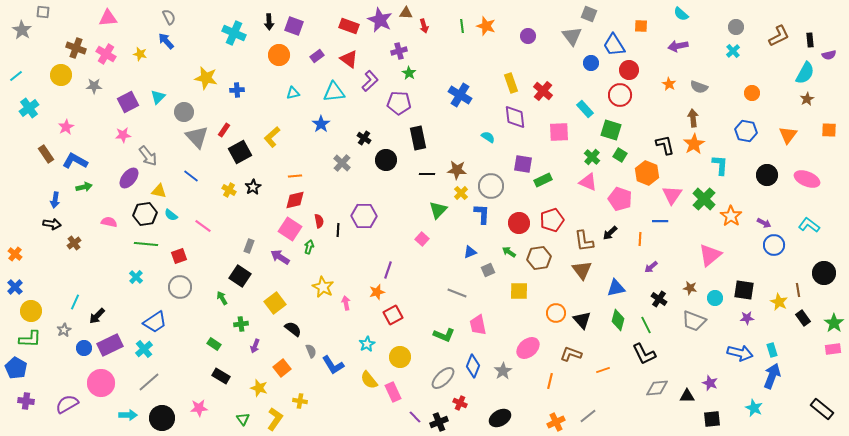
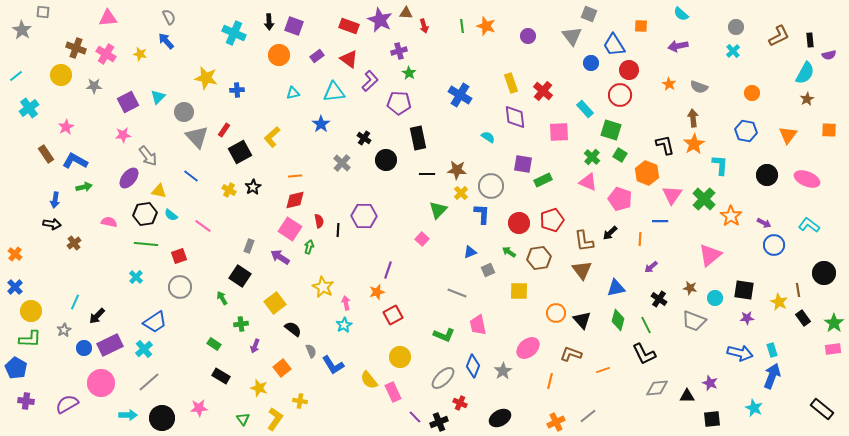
cyan star at (367, 344): moved 23 px left, 19 px up
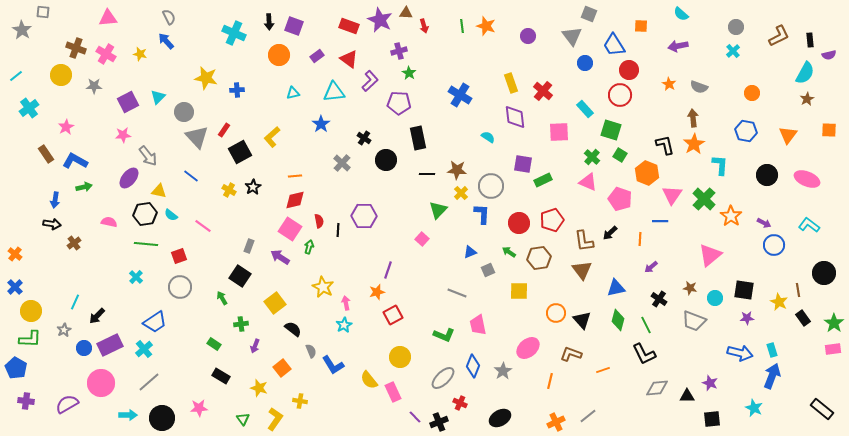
blue circle at (591, 63): moved 6 px left
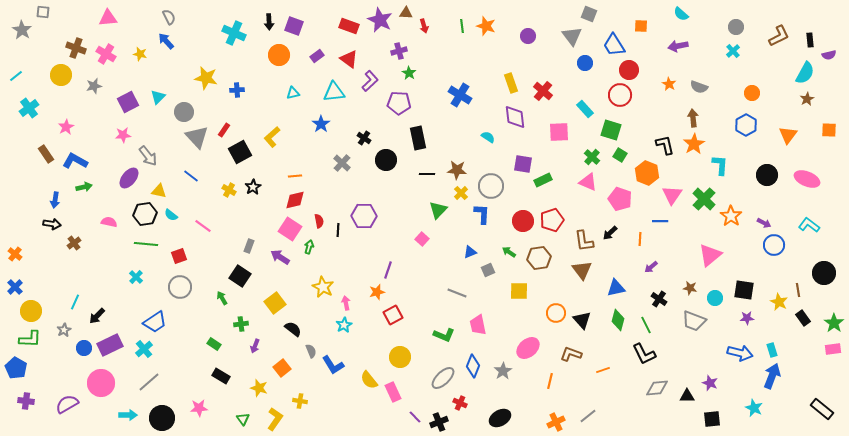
gray star at (94, 86): rotated 14 degrees counterclockwise
blue hexagon at (746, 131): moved 6 px up; rotated 20 degrees clockwise
red circle at (519, 223): moved 4 px right, 2 px up
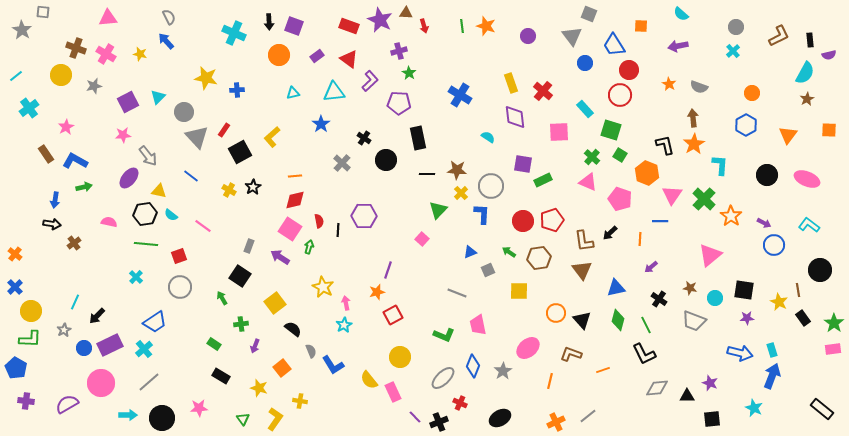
black circle at (824, 273): moved 4 px left, 3 px up
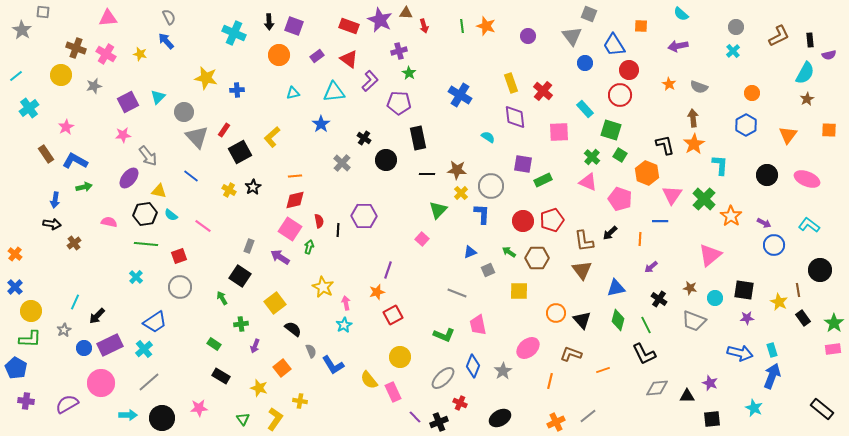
brown hexagon at (539, 258): moved 2 px left; rotated 10 degrees clockwise
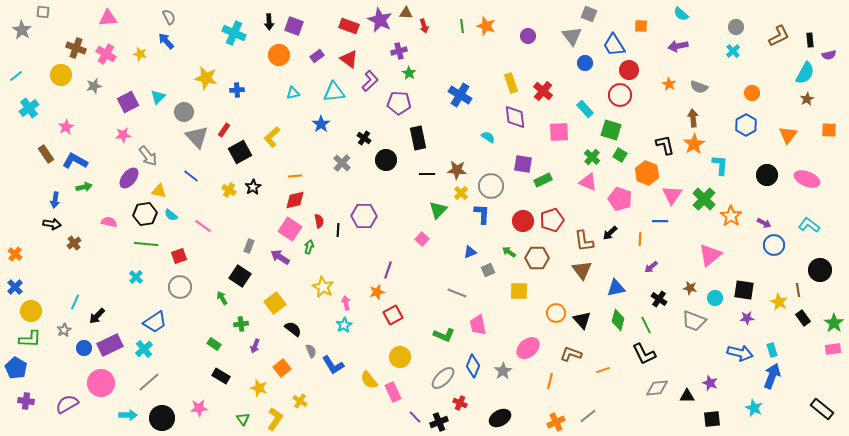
yellow cross at (300, 401): rotated 24 degrees clockwise
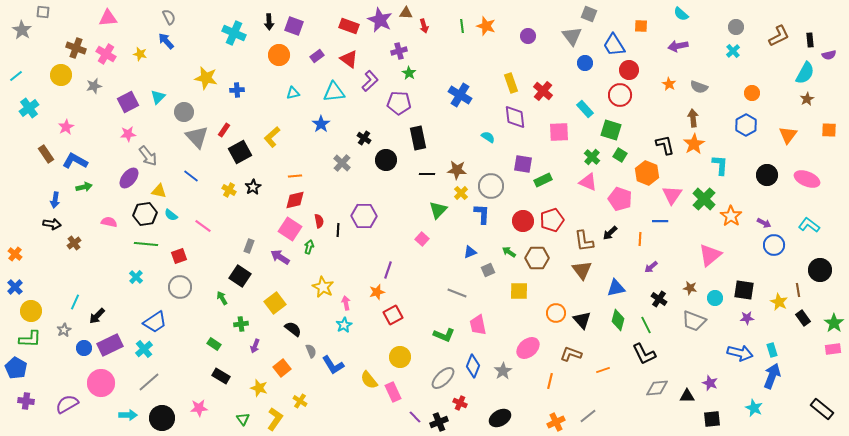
pink star at (123, 135): moved 5 px right, 1 px up
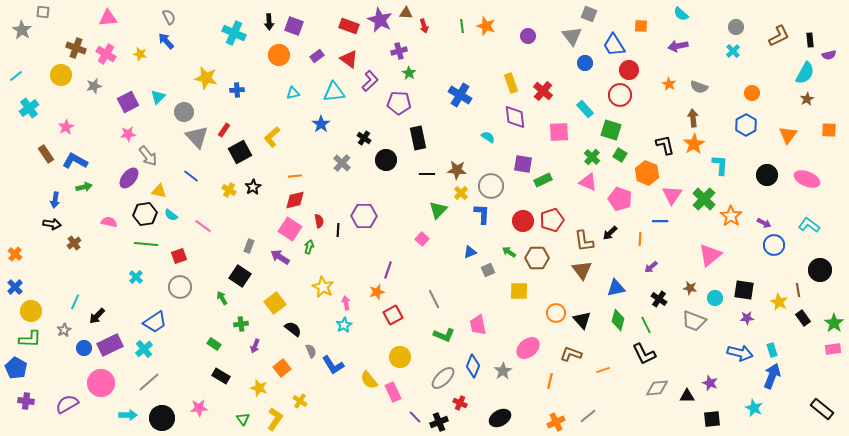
gray line at (457, 293): moved 23 px left, 6 px down; rotated 42 degrees clockwise
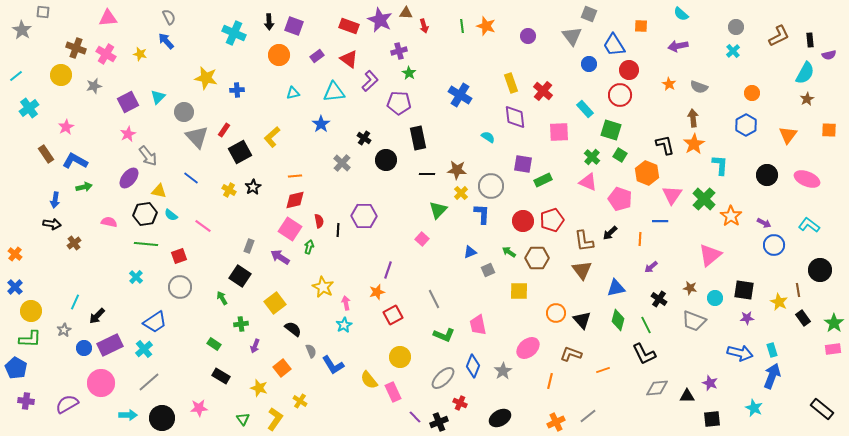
blue circle at (585, 63): moved 4 px right, 1 px down
pink star at (128, 134): rotated 21 degrees counterclockwise
blue line at (191, 176): moved 2 px down
